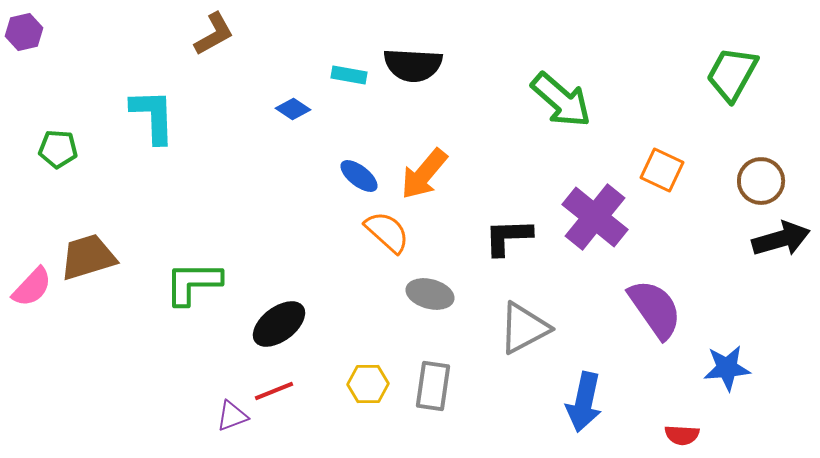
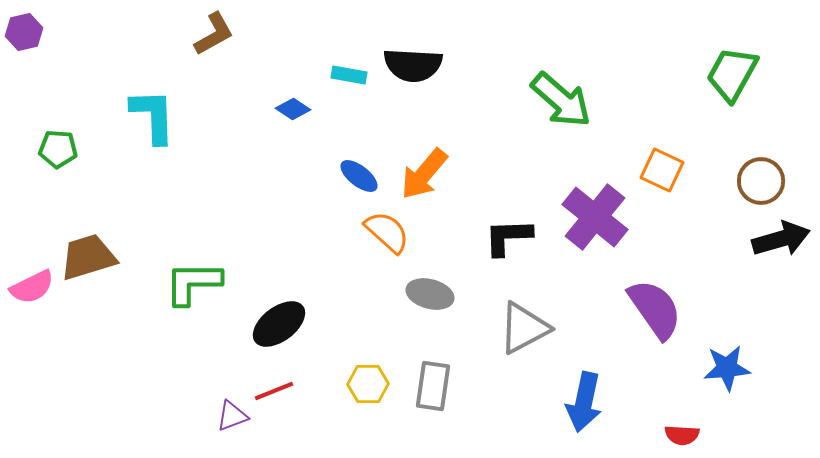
pink semicircle: rotated 21 degrees clockwise
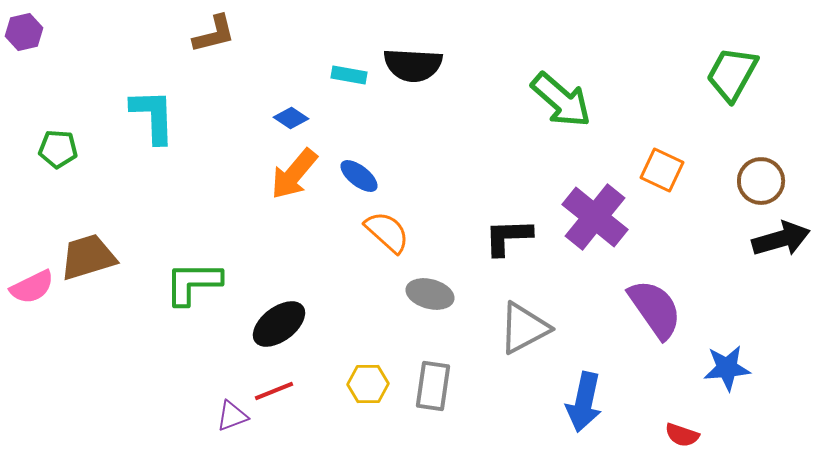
brown L-shape: rotated 15 degrees clockwise
blue diamond: moved 2 px left, 9 px down
orange arrow: moved 130 px left
red semicircle: rotated 16 degrees clockwise
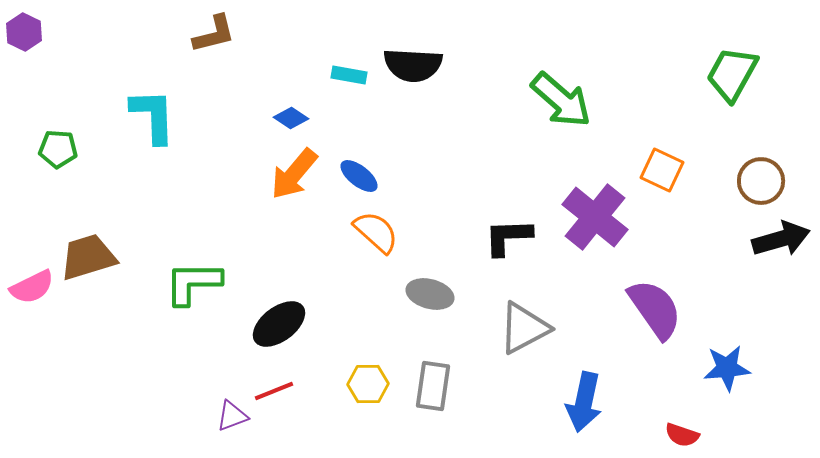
purple hexagon: rotated 21 degrees counterclockwise
orange semicircle: moved 11 px left
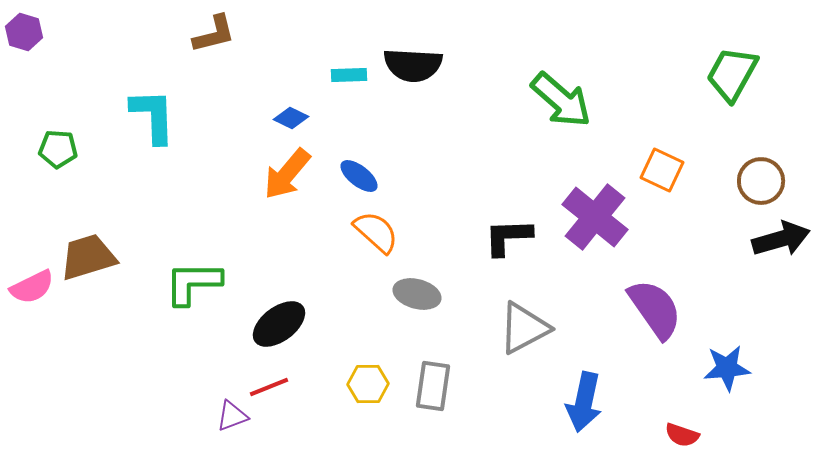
purple hexagon: rotated 9 degrees counterclockwise
cyan rectangle: rotated 12 degrees counterclockwise
blue diamond: rotated 8 degrees counterclockwise
orange arrow: moved 7 px left
gray ellipse: moved 13 px left
red line: moved 5 px left, 4 px up
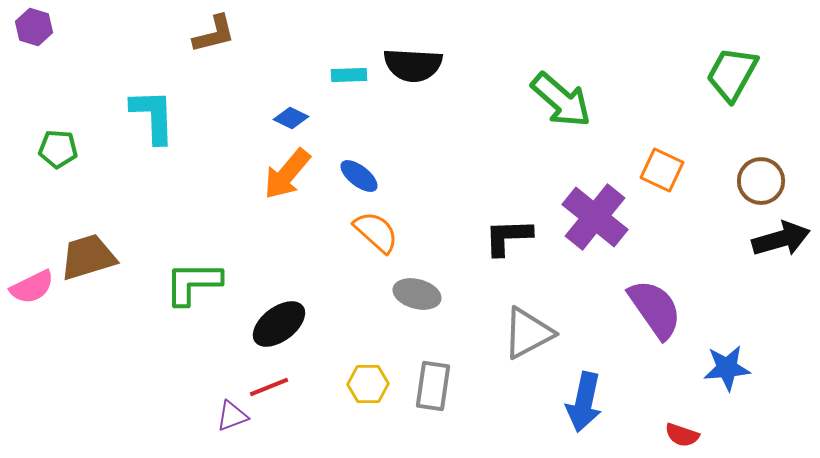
purple hexagon: moved 10 px right, 5 px up
gray triangle: moved 4 px right, 5 px down
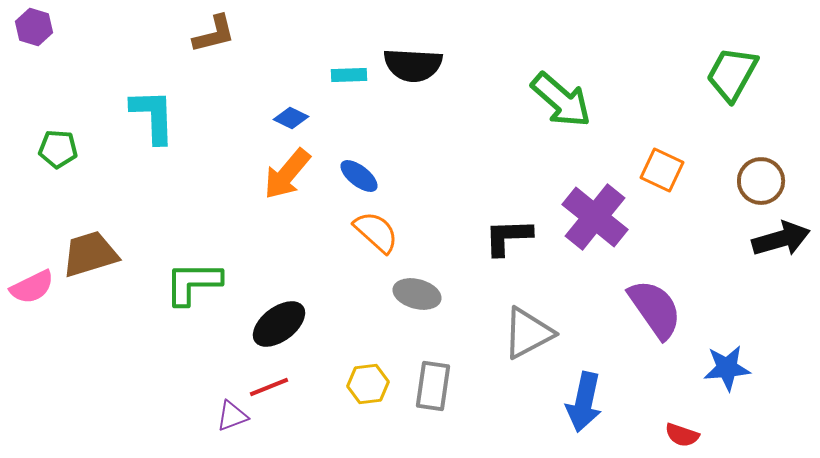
brown trapezoid: moved 2 px right, 3 px up
yellow hexagon: rotated 6 degrees counterclockwise
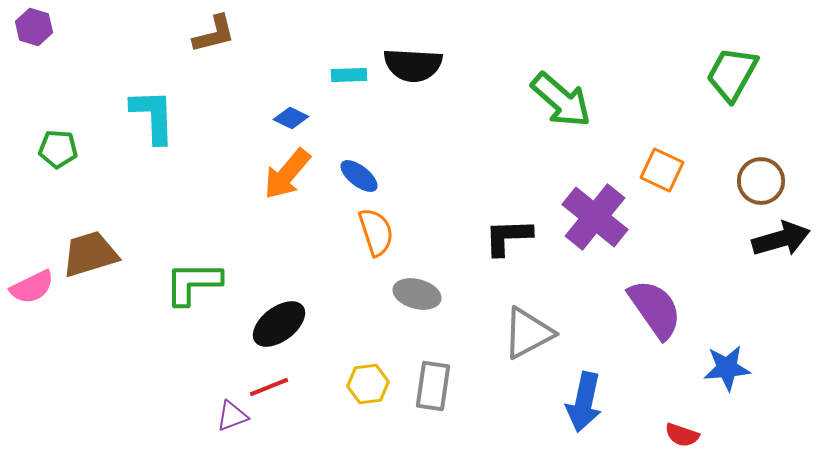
orange semicircle: rotated 30 degrees clockwise
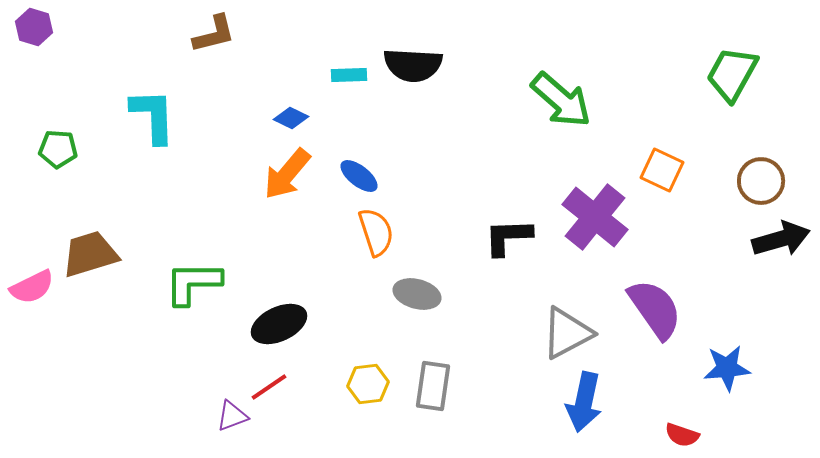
black ellipse: rotated 12 degrees clockwise
gray triangle: moved 39 px right
red line: rotated 12 degrees counterclockwise
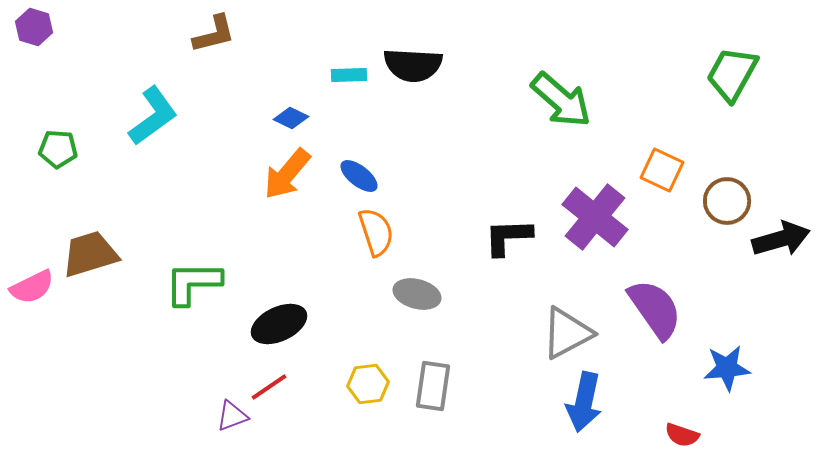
cyan L-shape: rotated 56 degrees clockwise
brown circle: moved 34 px left, 20 px down
